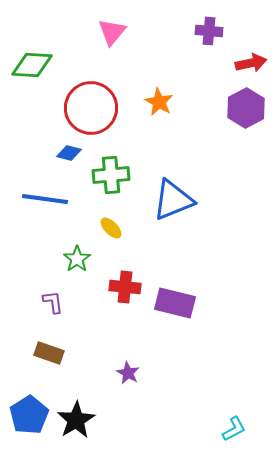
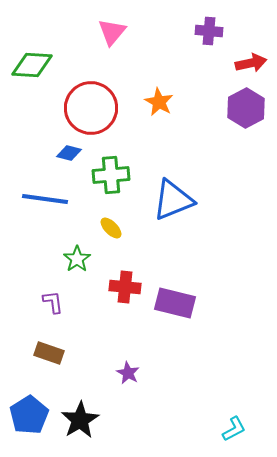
black star: moved 4 px right
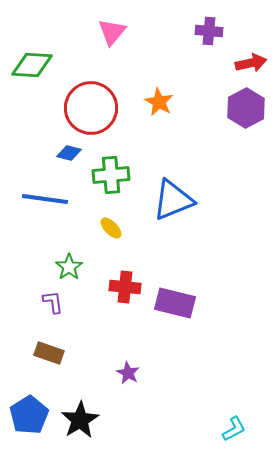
green star: moved 8 px left, 8 px down
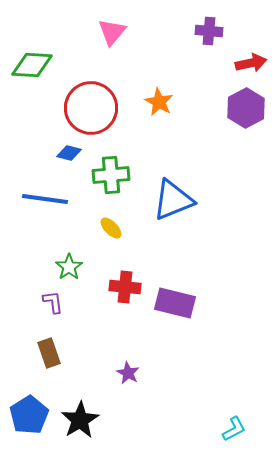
brown rectangle: rotated 52 degrees clockwise
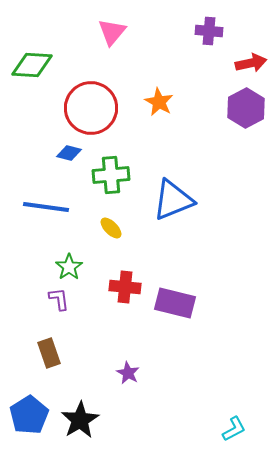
blue line: moved 1 px right, 8 px down
purple L-shape: moved 6 px right, 3 px up
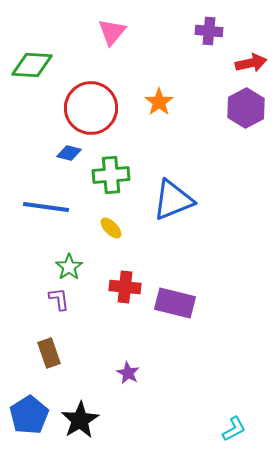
orange star: rotated 8 degrees clockwise
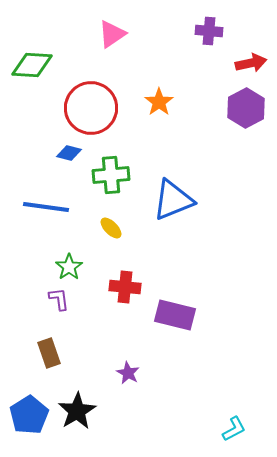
pink triangle: moved 2 px down; rotated 16 degrees clockwise
purple rectangle: moved 12 px down
black star: moved 3 px left, 9 px up
